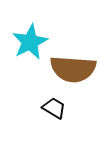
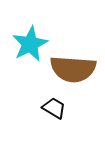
cyan star: moved 2 px down
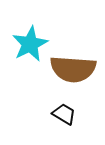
black trapezoid: moved 10 px right, 6 px down
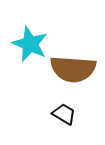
cyan star: rotated 21 degrees counterclockwise
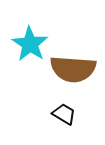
cyan star: rotated 9 degrees clockwise
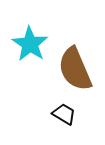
brown semicircle: moved 2 px right; rotated 63 degrees clockwise
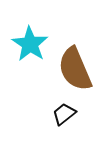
black trapezoid: rotated 70 degrees counterclockwise
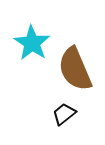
cyan star: moved 2 px right, 1 px up
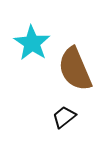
black trapezoid: moved 3 px down
